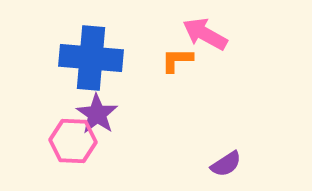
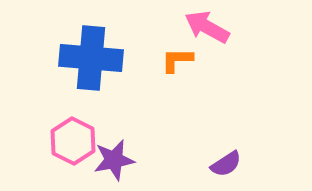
pink arrow: moved 2 px right, 7 px up
purple star: moved 17 px right, 46 px down; rotated 27 degrees clockwise
pink hexagon: rotated 24 degrees clockwise
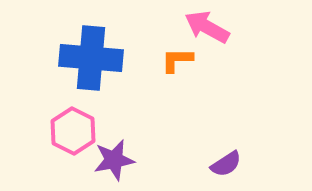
pink hexagon: moved 10 px up
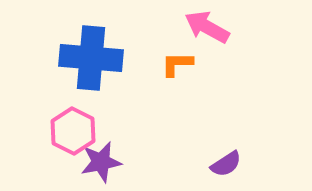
orange L-shape: moved 4 px down
purple star: moved 13 px left, 2 px down
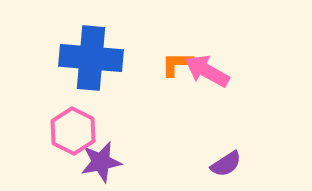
pink arrow: moved 44 px down
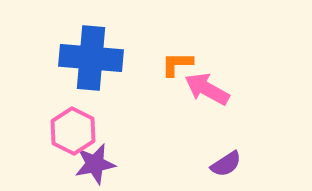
pink arrow: moved 18 px down
purple star: moved 6 px left, 2 px down
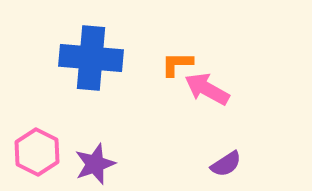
pink hexagon: moved 36 px left, 21 px down
purple star: rotated 9 degrees counterclockwise
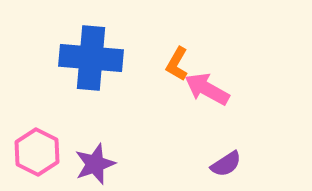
orange L-shape: rotated 60 degrees counterclockwise
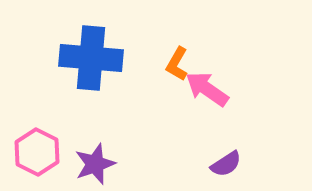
pink arrow: rotated 6 degrees clockwise
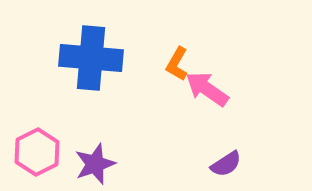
pink hexagon: rotated 6 degrees clockwise
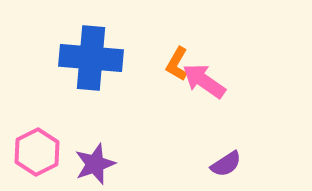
pink arrow: moved 3 px left, 8 px up
